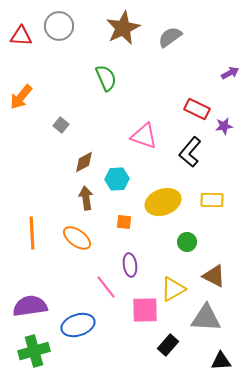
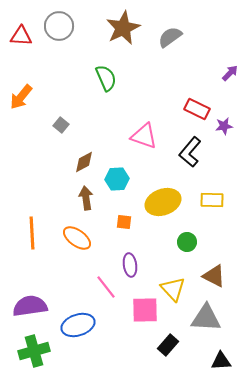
purple arrow: rotated 18 degrees counterclockwise
yellow triangle: rotated 44 degrees counterclockwise
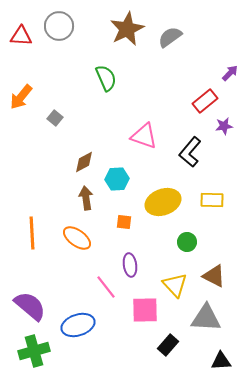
brown star: moved 4 px right, 1 px down
red rectangle: moved 8 px right, 8 px up; rotated 65 degrees counterclockwise
gray square: moved 6 px left, 7 px up
yellow triangle: moved 2 px right, 4 px up
purple semicircle: rotated 48 degrees clockwise
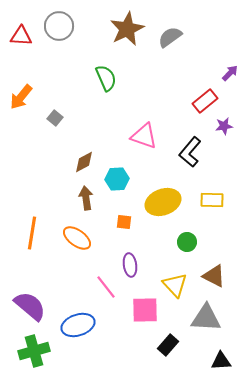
orange line: rotated 12 degrees clockwise
